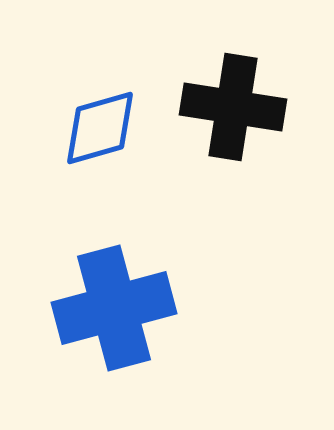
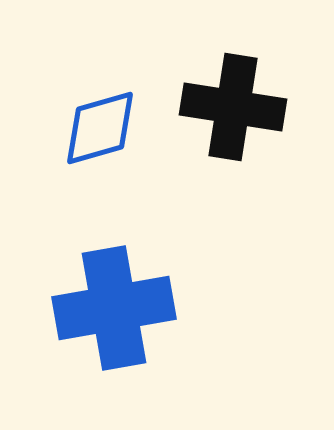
blue cross: rotated 5 degrees clockwise
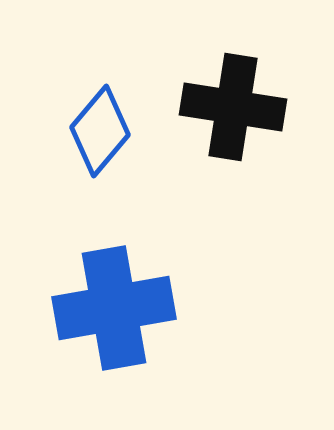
blue diamond: moved 3 px down; rotated 34 degrees counterclockwise
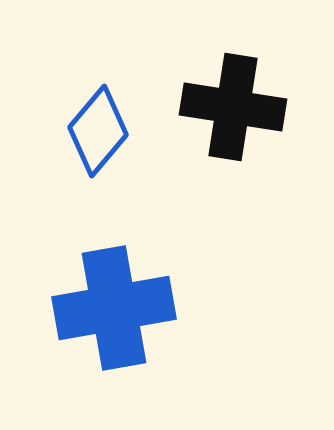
blue diamond: moved 2 px left
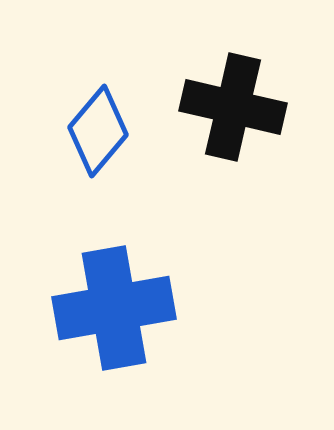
black cross: rotated 4 degrees clockwise
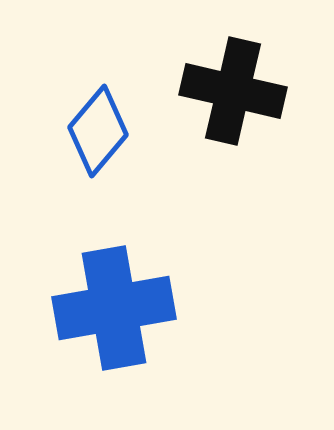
black cross: moved 16 px up
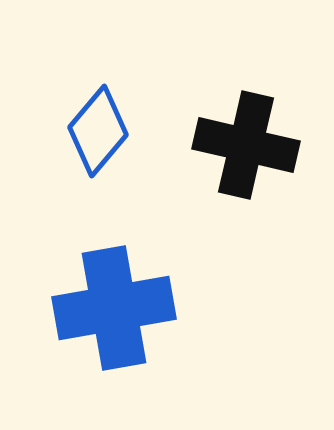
black cross: moved 13 px right, 54 px down
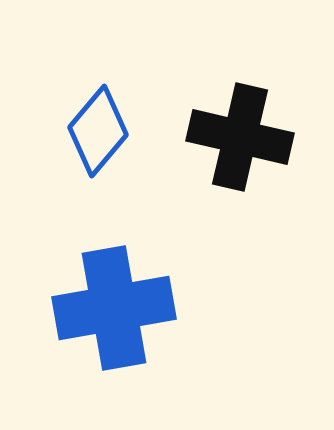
black cross: moved 6 px left, 8 px up
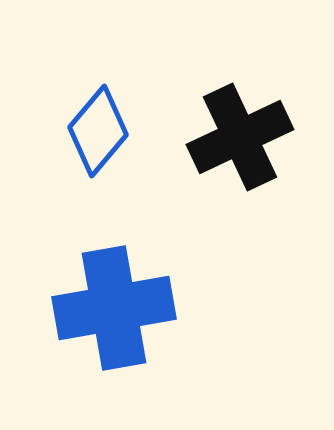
black cross: rotated 38 degrees counterclockwise
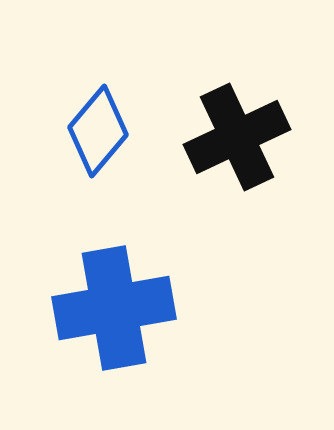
black cross: moved 3 px left
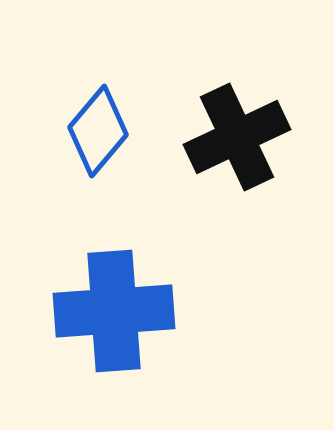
blue cross: moved 3 px down; rotated 6 degrees clockwise
